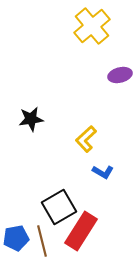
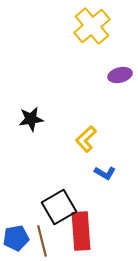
blue L-shape: moved 2 px right, 1 px down
red rectangle: rotated 36 degrees counterclockwise
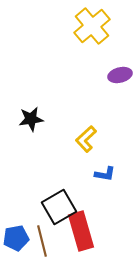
blue L-shape: moved 1 px down; rotated 20 degrees counterclockwise
red rectangle: rotated 12 degrees counterclockwise
